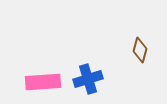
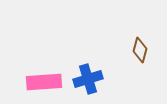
pink rectangle: moved 1 px right
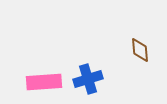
brown diamond: rotated 20 degrees counterclockwise
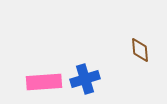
blue cross: moved 3 px left
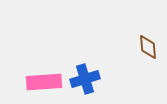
brown diamond: moved 8 px right, 3 px up
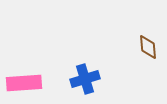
pink rectangle: moved 20 px left, 1 px down
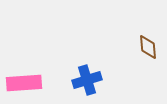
blue cross: moved 2 px right, 1 px down
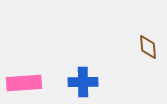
blue cross: moved 4 px left, 2 px down; rotated 16 degrees clockwise
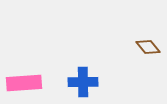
brown diamond: rotated 35 degrees counterclockwise
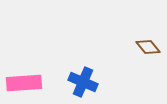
blue cross: rotated 24 degrees clockwise
